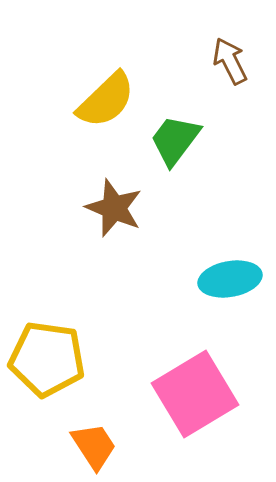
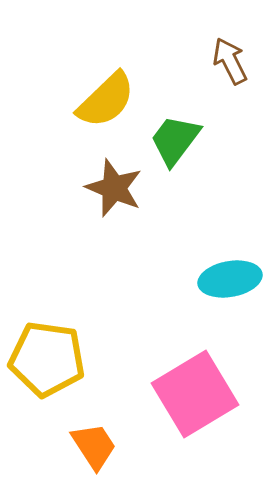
brown star: moved 20 px up
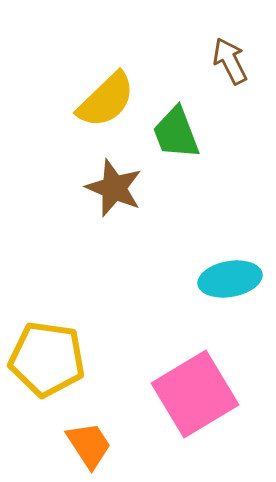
green trapezoid: moved 1 px right, 7 px up; rotated 58 degrees counterclockwise
orange trapezoid: moved 5 px left, 1 px up
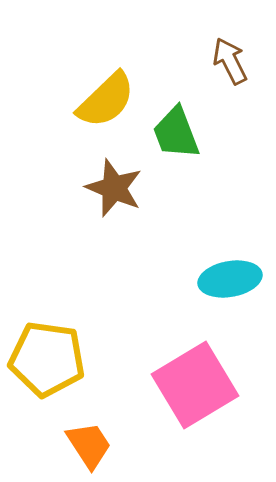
pink square: moved 9 px up
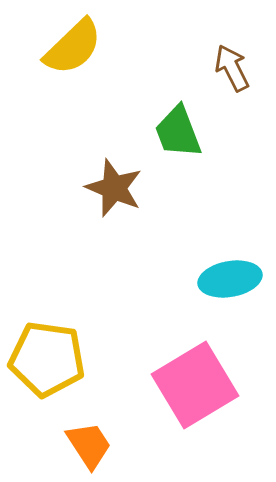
brown arrow: moved 2 px right, 7 px down
yellow semicircle: moved 33 px left, 53 px up
green trapezoid: moved 2 px right, 1 px up
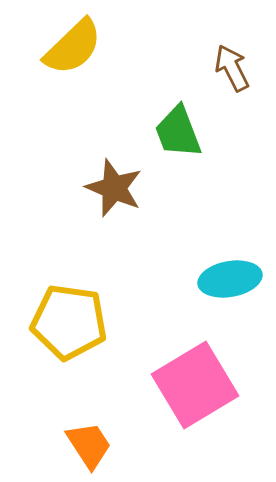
yellow pentagon: moved 22 px right, 37 px up
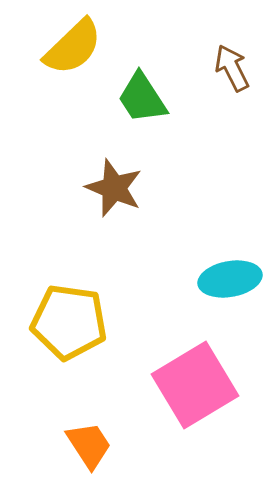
green trapezoid: moved 36 px left, 34 px up; rotated 12 degrees counterclockwise
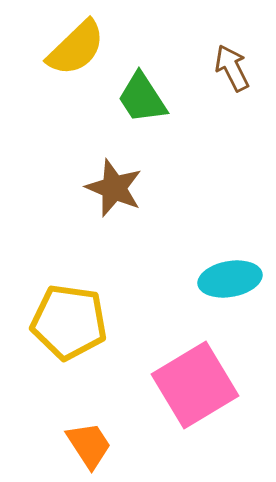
yellow semicircle: moved 3 px right, 1 px down
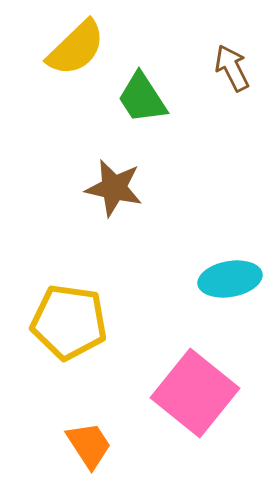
brown star: rotated 10 degrees counterclockwise
pink square: moved 8 px down; rotated 20 degrees counterclockwise
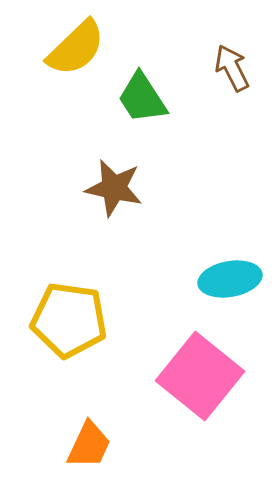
yellow pentagon: moved 2 px up
pink square: moved 5 px right, 17 px up
orange trapezoid: rotated 58 degrees clockwise
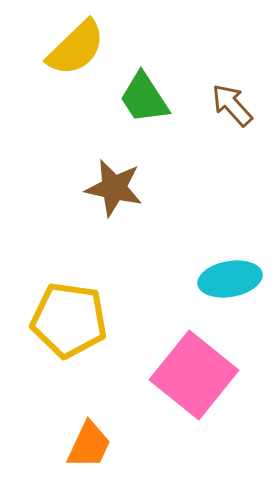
brown arrow: moved 37 px down; rotated 15 degrees counterclockwise
green trapezoid: moved 2 px right
pink square: moved 6 px left, 1 px up
